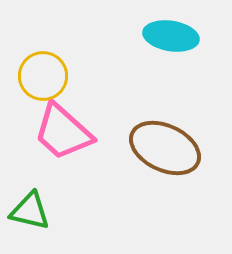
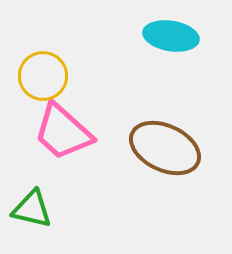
green triangle: moved 2 px right, 2 px up
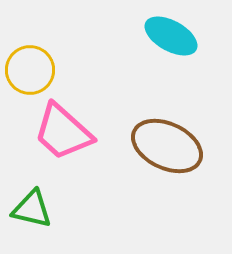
cyan ellipse: rotated 20 degrees clockwise
yellow circle: moved 13 px left, 6 px up
brown ellipse: moved 2 px right, 2 px up
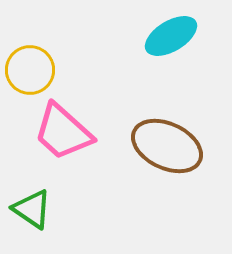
cyan ellipse: rotated 60 degrees counterclockwise
green triangle: rotated 21 degrees clockwise
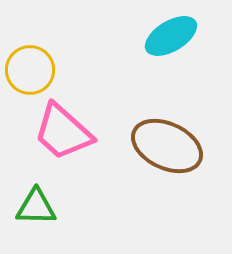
green triangle: moved 4 px right, 2 px up; rotated 33 degrees counterclockwise
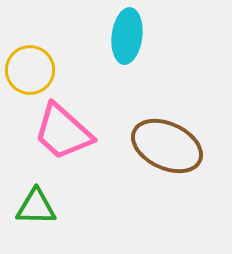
cyan ellipse: moved 44 px left; rotated 52 degrees counterclockwise
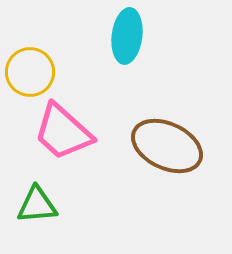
yellow circle: moved 2 px down
green triangle: moved 1 px right, 2 px up; rotated 6 degrees counterclockwise
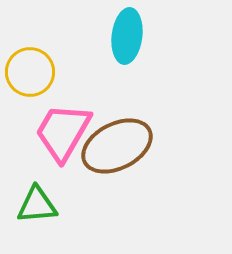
pink trapezoid: rotated 78 degrees clockwise
brown ellipse: moved 50 px left; rotated 52 degrees counterclockwise
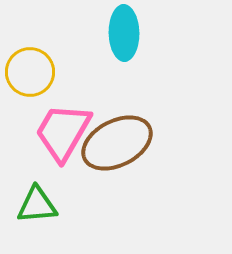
cyan ellipse: moved 3 px left, 3 px up; rotated 8 degrees counterclockwise
brown ellipse: moved 3 px up
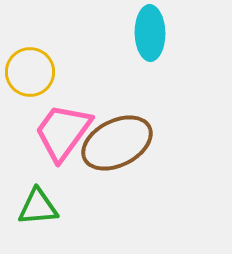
cyan ellipse: moved 26 px right
pink trapezoid: rotated 6 degrees clockwise
green triangle: moved 1 px right, 2 px down
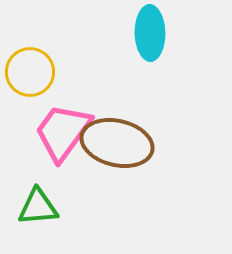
brown ellipse: rotated 40 degrees clockwise
